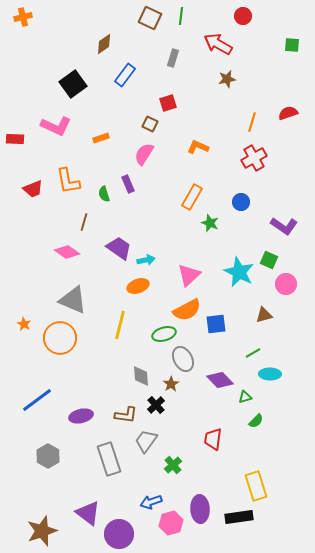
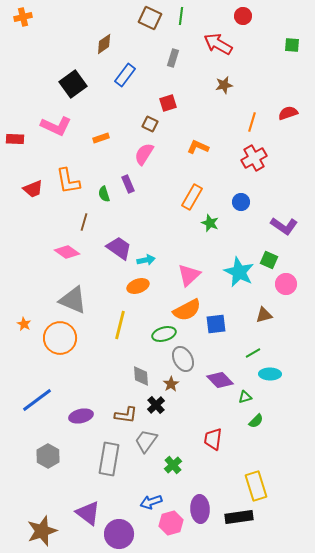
brown star at (227, 79): moved 3 px left, 6 px down
gray rectangle at (109, 459): rotated 28 degrees clockwise
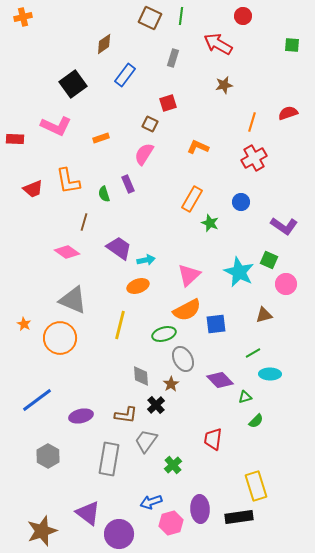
orange rectangle at (192, 197): moved 2 px down
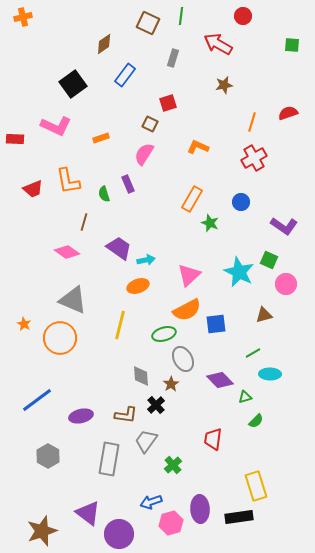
brown square at (150, 18): moved 2 px left, 5 px down
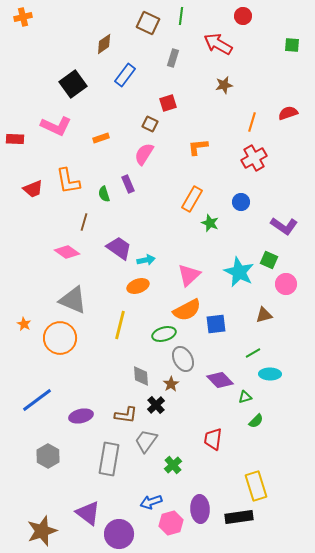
orange L-shape at (198, 147): rotated 30 degrees counterclockwise
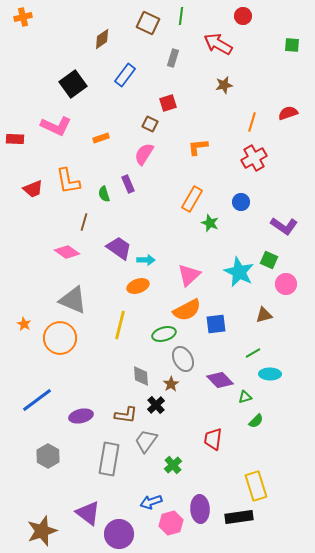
brown diamond at (104, 44): moved 2 px left, 5 px up
cyan arrow at (146, 260): rotated 12 degrees clockwise
